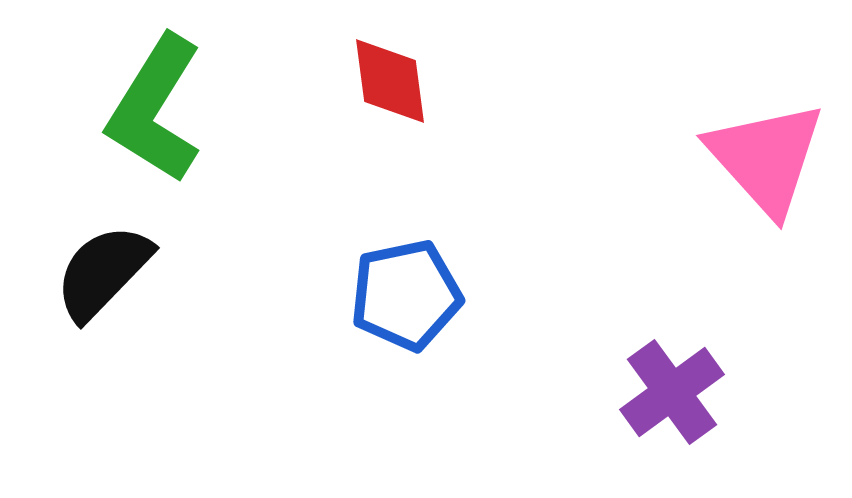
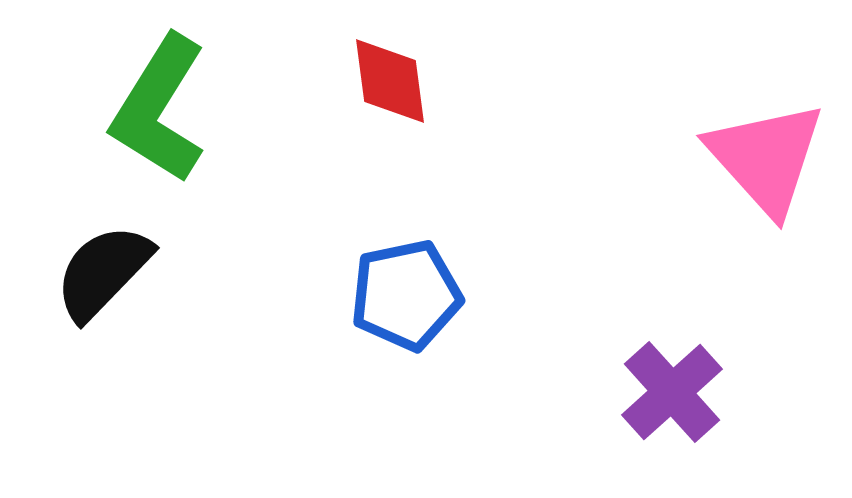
green L-shape: moved 4 px right
purple cross: rotated 6 degrees counterclockwise
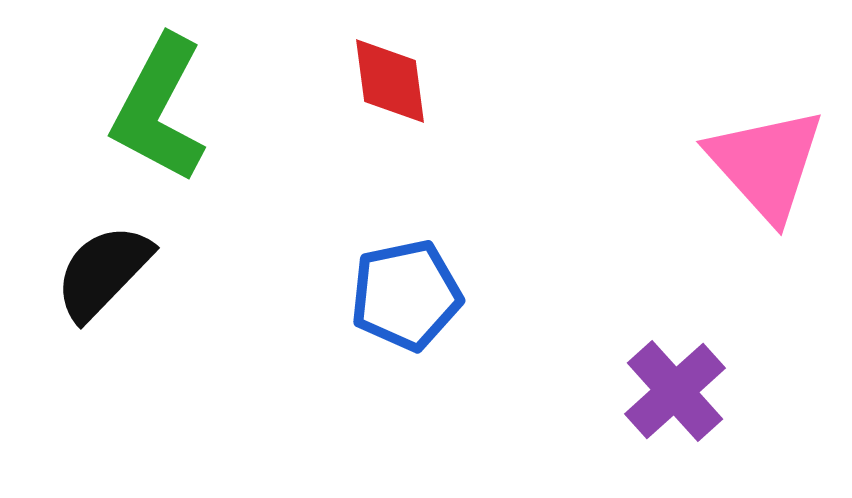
green L-shape: rotated 4 degrees counterclockwise
pink triangle: moved 6 px down
purple cross: moved 3 px right, 1 px up
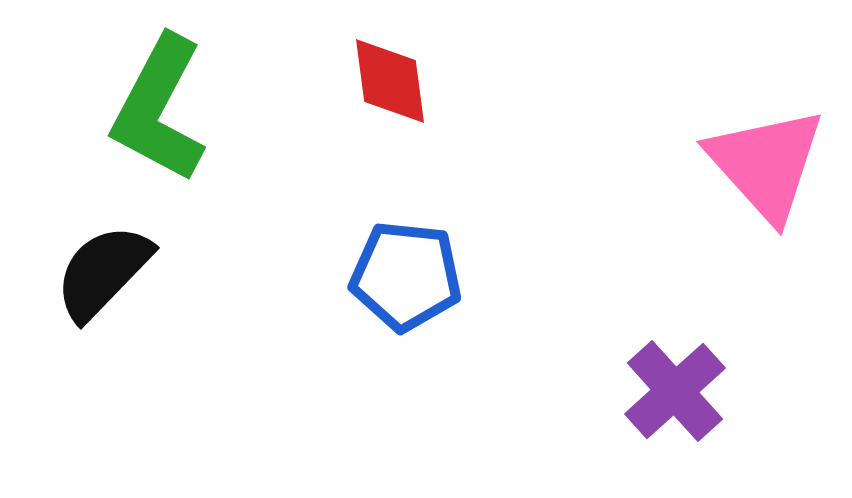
blue pentagon: moved 19 px up; rotated 18 degrees clockwise
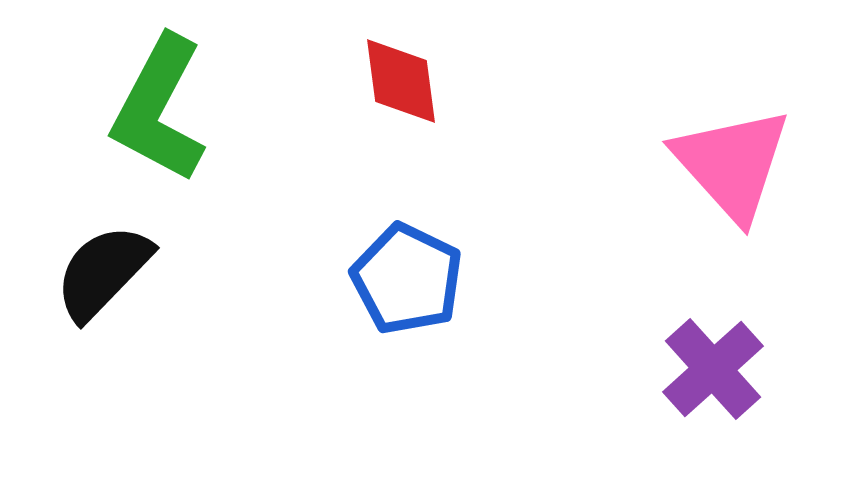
red diamond: moved 11 px right
pink triangle: moved 34 px left
blue pentagon: moved 1 px right, 3 px down; rotated 20 degrees clockwise
purple cross: moved 38 px right, 22 px up
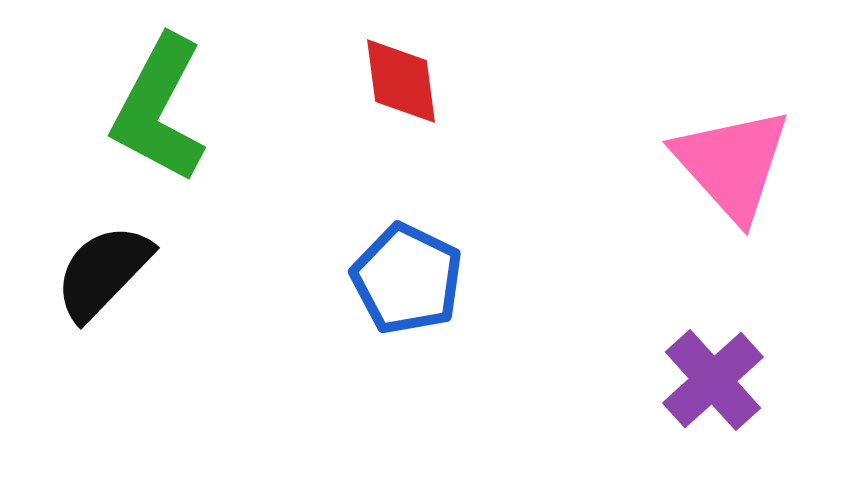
purple cross: moved 11 px down
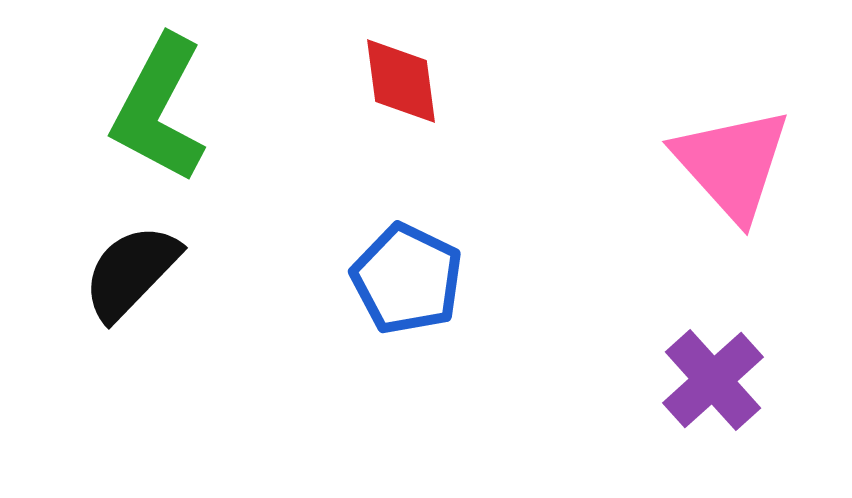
black semicircle: moved 28 px right
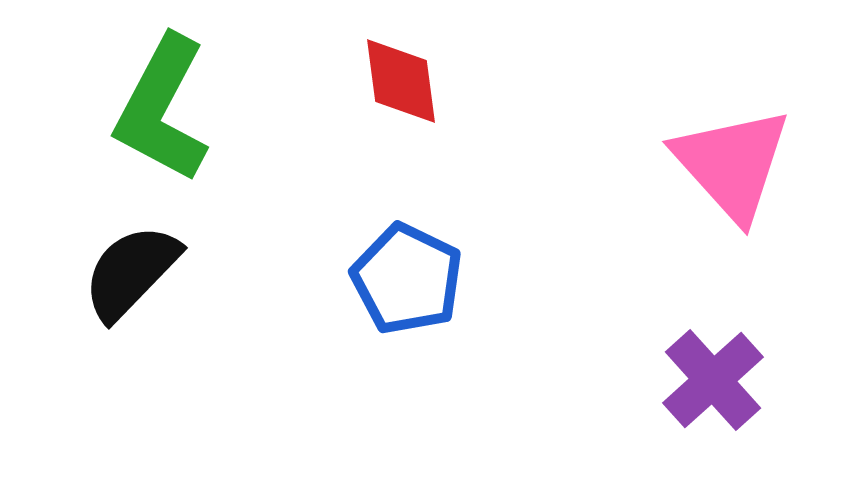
green L-shape: moved 3 px right
